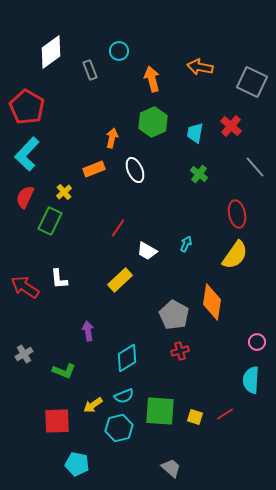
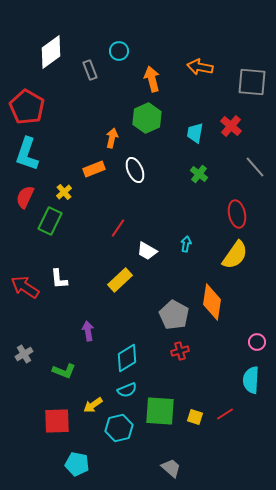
gray square at (252, 82): rotated 20 degrees counterclockwise
green hexagon at (153, 122): moved 6 px left, 4 px up
cyan L-shape at (27, 154): rotated 24 degrees counterclockwise
cyan arrow at (186, 244): rotated 14 degrees counterclockwise
cyan semicircle at (124, 396): moved 3 px right, 6 px up
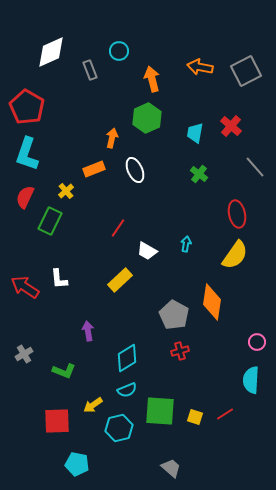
white diamond at (51, 52): rotated 12 degrees clockwise
gray square at (252, 82): moved 6 px left, 11 px up; rotated 32 degrees counterclockwise
yellow cross at (64, 192): moved 2 px right, 1 px up
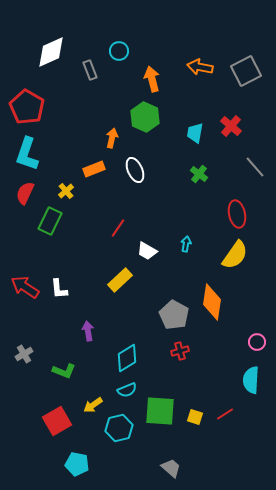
green hexagon at (147, 118): moved 2 px left, 1 px up; rotated 12 degrees counterclockwise
red semicircle at (25, 197): moved 4 px up
white L-shape at (59, 279): moved 10 px down
red square at (57, 421): rotated 28 degrees counterclockwise
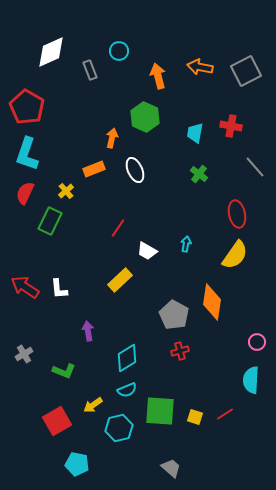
orange arrow at (152, 79): moved 6 px right, 3 px up
red cross at (231, 126): rotated 30 degrees counterclockwise
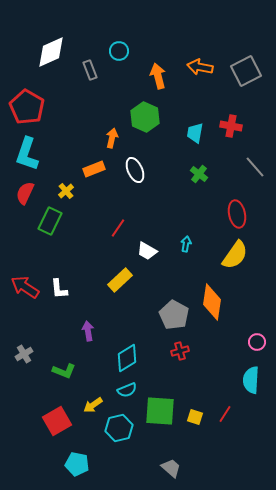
red line at (225, 414): rotated 24 degrees counterclockwise
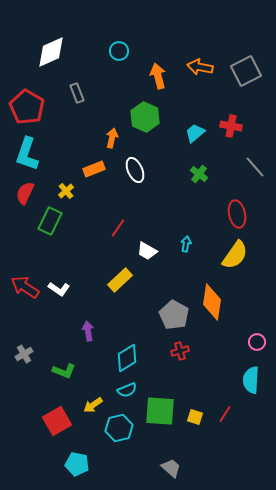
gray rectangle at (90, 70): moved 13 px left, 23 px down
cyan trapezoid at (195, 133): rotated 40 degrees clockwise
white L-shape at (59, 289): rotated 50 degrees counterclockwise
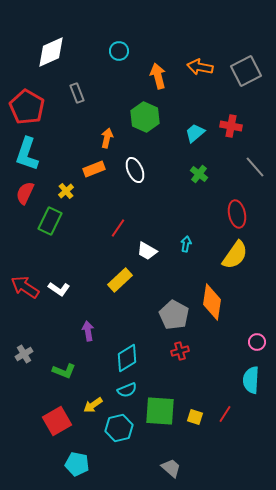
orange arrow at (112, 138): moved 5 px left
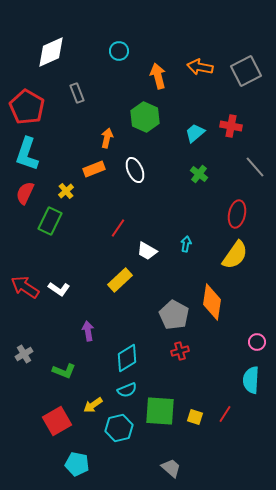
red ellipse at (237, 214): rotated 24 degrees clockwise
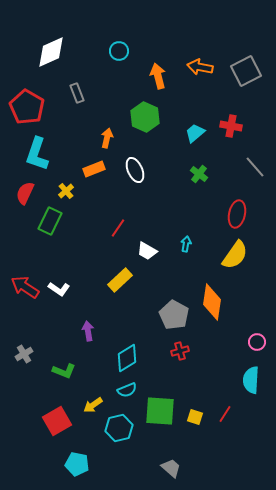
cyan L-shape at (27, 154): moved 10 px right
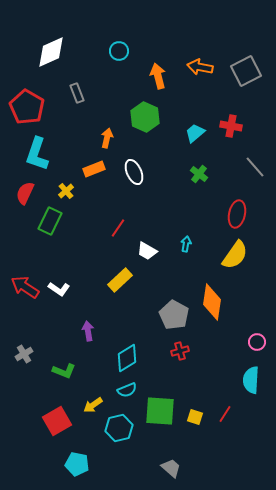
white ellipse at (135, 170): moved 1 px left, 2 px down
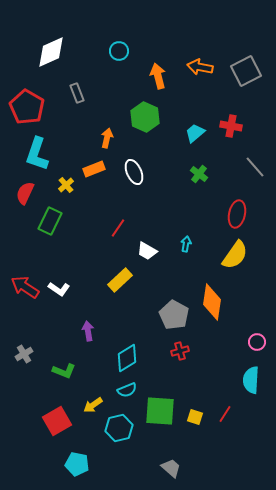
yellow cross at (66, 191): moved 6 px up
